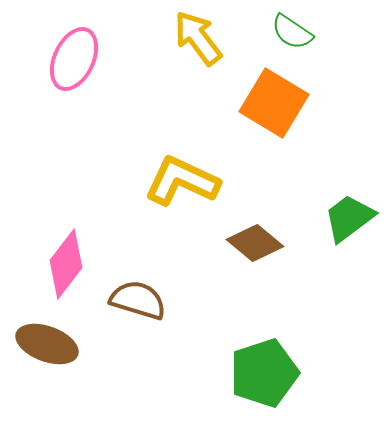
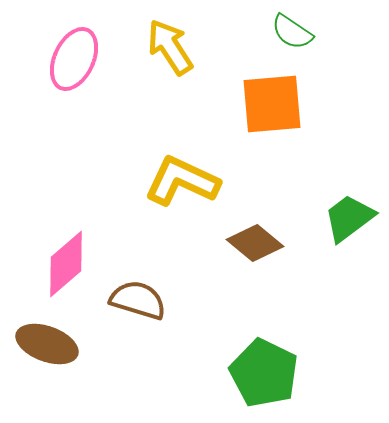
yellow arrow: moved 28 px left, 9 px down; rotated 4 degrees clockwise
orange square: moved 2 px left, 1 px down; rotated 36 degrees counterclockwise
pink diamond: rotated 12 degrees clockwise
green pentagon: rotated 28 degrees counterclockwise
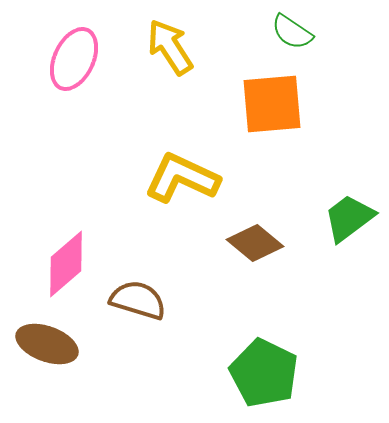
yellow L-shape: moved 3 px up
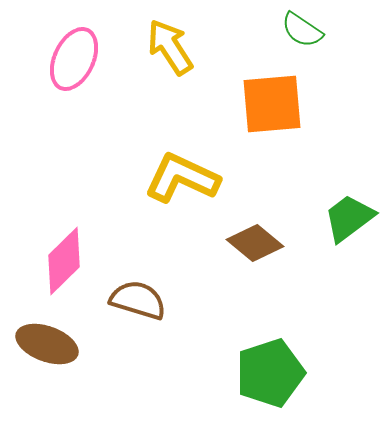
green semicircle: moved 10 px right, 2 px up
pink diamond: moved 2 px left, 3 px up; rotated 4 degrees counterclockwise
green pentagon: moved 6 px right; rotated 28 degrees clockwise
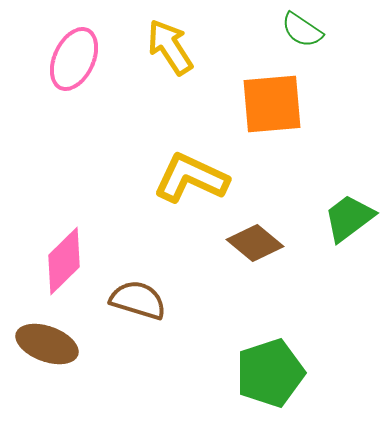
yellow L-shape: moved 9 px right
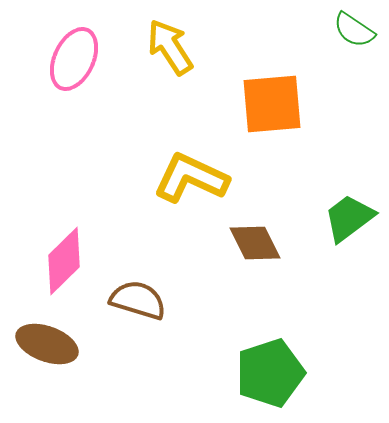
green semicircle: moved 52 px right
brown diamond: rotated 24 degrees clockwise
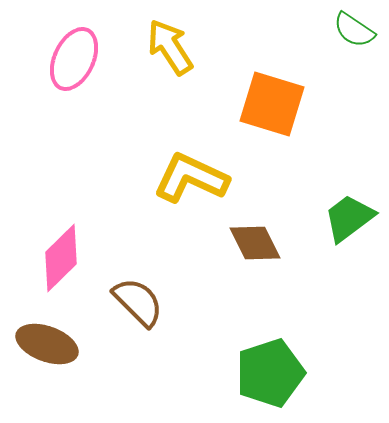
orange square: rotated 22 degrees clockwise
pink diamond: moved 3 px left, 3 px up
brown semicircle: moved 2 px down; rotated 28 degrees clockwise
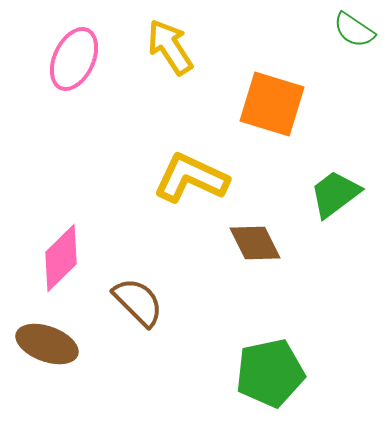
green trapezoid: moved 14 px left, 24 px up
green pentagon: rotated 6 degrees clockwise
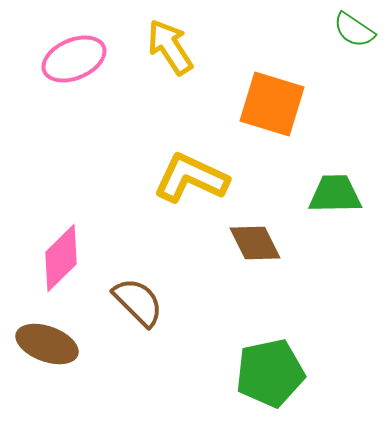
pink ellipse: rotated 42 degrees clockwise
green trapezoid: rotated 36 degrees clockwise
